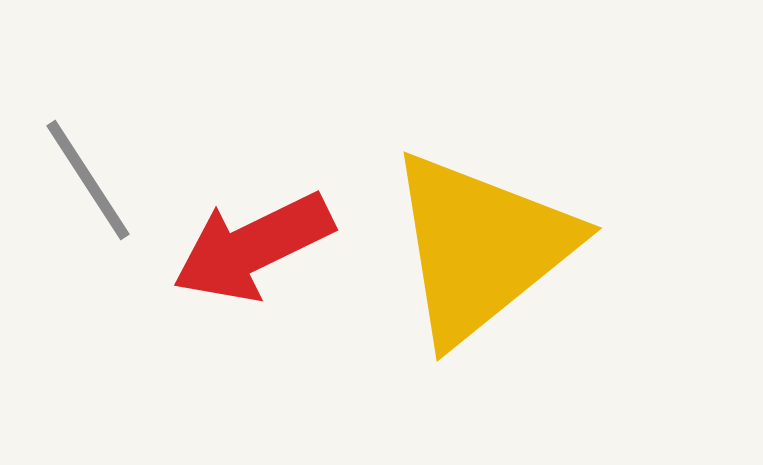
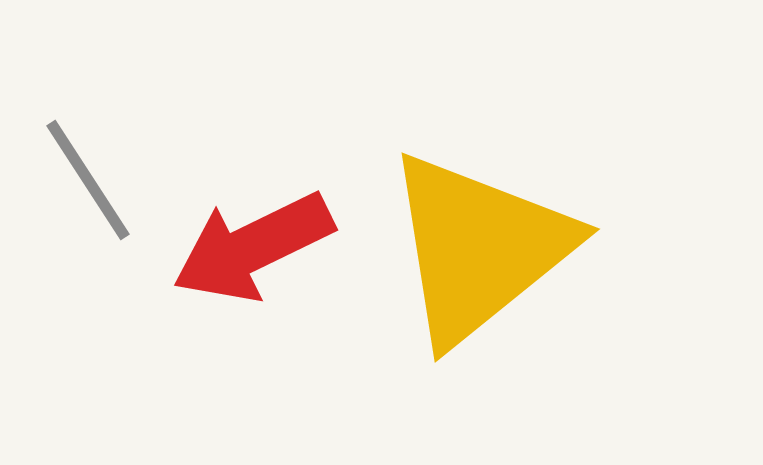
yellow triangle: moved 2 px left, 1 px down
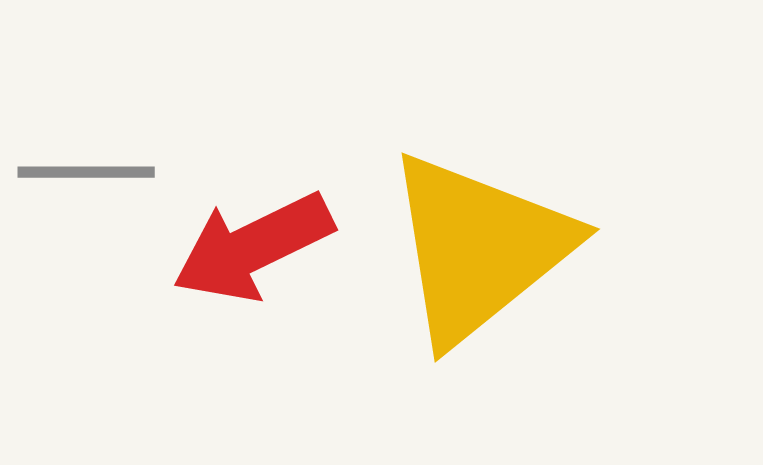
gray line: moved 2 px left, 8 px up; rotated 57 degrees counterclockwise
